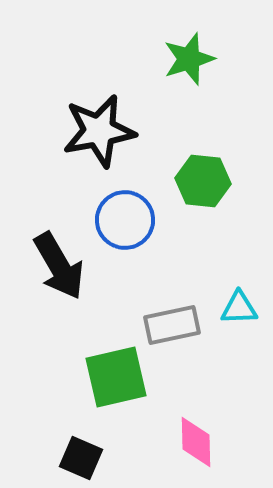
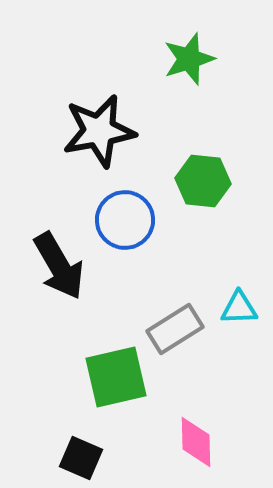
gray rectangle: moved 3 px right, 4 px down; rotated 20 degrees counterclockwise
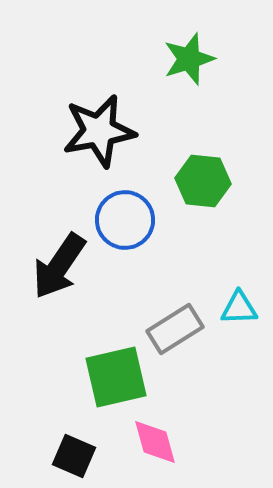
black arrow: rotated 64 degrees clockwise
pink diamond: moved 41 px left; rotated 14 degrees counterclockwise
black square: moved 7 px left, 2 px up
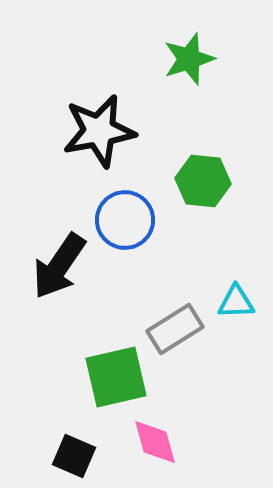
cyan triangle: moved 3 px left, 6 px up
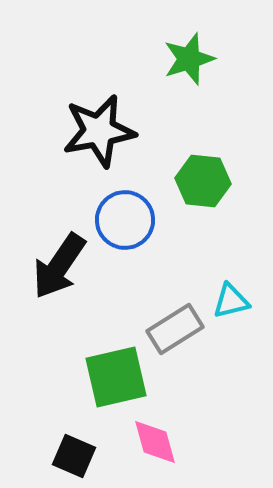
cyan triangle: moved 5 px left, 1 px up; rotated 12 degrees counterclockwise
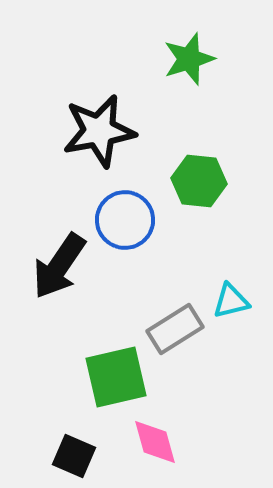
green hexagon: moved 4 px left
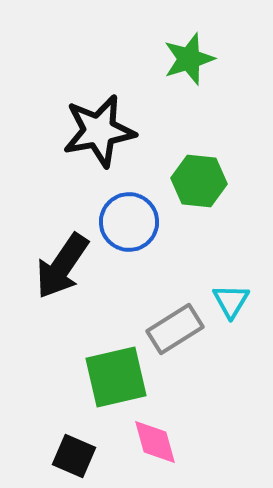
blue circle: moved 4 px right, 2 px down
black arrow: moved 3 px right
cyan triangle: rotated 45 degrees counterclockwise
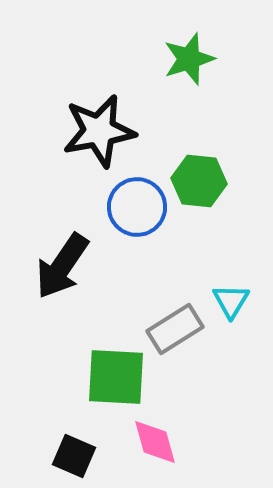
blue circle: moved 8 px right, 15 px up
green square: rotated 16 degrees clockwise
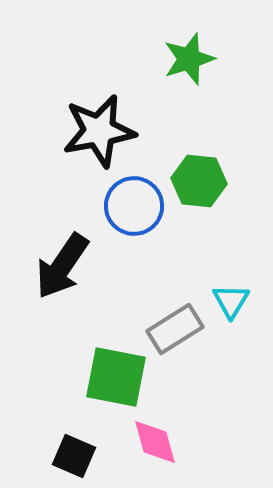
blue circle: moved 3 px left, 1 px up
green square: rotated 8 degrees clockwise
